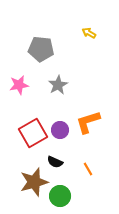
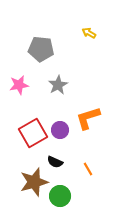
orange L-shape: moved 4 px up
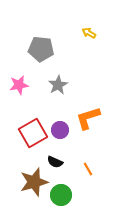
green circle: moved 1 px right, 1 px up
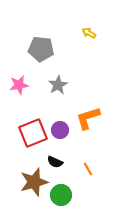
red square: rotated 8 degrees clockwise
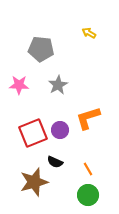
pink star: rotated 12 degrees clockwise
green circle: moved 27 px right
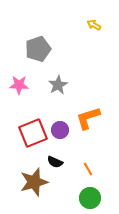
yellow arrow: moved 5 px right, 8 px up
gray pentagon: moved 3 px left; rotated 25 degrees counterclockwise
green circle: moved 2 px right, 3 px down
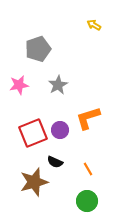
pink star: rotated 12 degrees counterclockwise
green circle: moved 3 px left, 3 px down
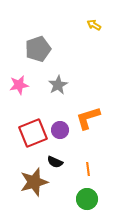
orange line: rotated 24 degrees clockwise
green circle: moved 2 px up
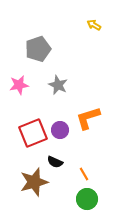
gray star: rotated 18 degrees counterclockwise
orange line: moved 4 px left, 5 px down; rotated 24 degrees counterclockwise
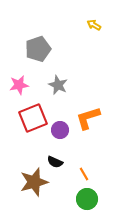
red square: moved 15 px up
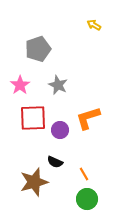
pink star: moved 1 px right; rotated 24 degrees counterclockwise
red square: rotated 20 degrees clockwise
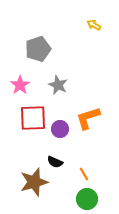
purple circle: moved 1 px up
